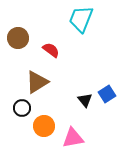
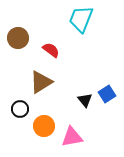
brown triangle: moved 4 px right
black circle: moved 2 px left, 1 px down
pink triangle: moved 1 px left, 1 px up
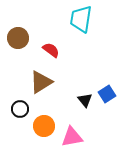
cyan trapezoid: rotated 12 degrees counterclockwise
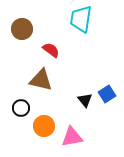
brown circle: moved 4 px right, 9 px up
brown triangle: moved 2 px up; rotated 45 degrees clockwise
black circle: moved 1 px right, 1 px up
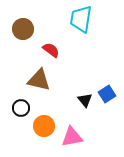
brown circle: moved 1 px right
brown triangle: moved 2 px left
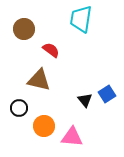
brown circle: moved 1 px right
black circle: moved 2 px left
pink triangle: rotated 15 degrees clockwise
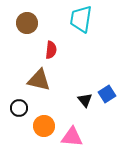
brown circle: moved 3 px right, 6 px up
red semicircle: rotated 60 degrees clockwise
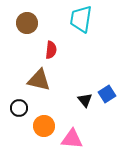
pink triangle: moved 2 px down
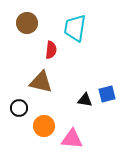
cyan trapezoid: moved 6 px left, 9 px down
brown triangle: moved 2 px right, 2 px down
blue square: rotated 18 degrees clockwise
black triangle: rotated 42 degrees counterclockwise
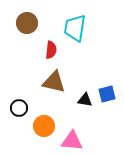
brown triangle: moved 13 px right
pink triangle: moved 2 px down
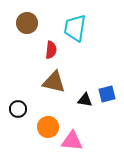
black circle: moved 1 px left, 1 px down
orange circle: moved 4 px right, 1 px down
